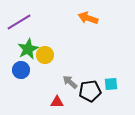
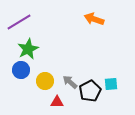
orange arrow: moved 6 px right, 1 px down
yellow circle: moved 26 px down
black pentagon: rotated 20 degrees counterclockwise
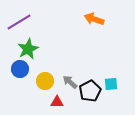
blue circle: moved 1 px left, 1 px up
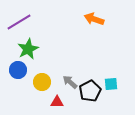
blue circle: moved 2 px left, 1 px down
yellow circle: moved 3 px left, 1 px down
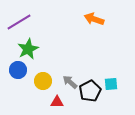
yellow circle: moved 1 px right, 1 px up
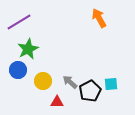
orange arrow: moved 5 px right, 1 px up; rotated 42 degrees clockwise
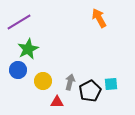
gray arrow: rotated 63 degrees clockwise
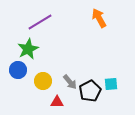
purple line: moved 21 px right
gray arrow: rotated 126 degrees clockwise
